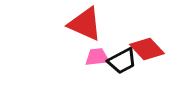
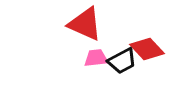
pink trapezoid: moved 1 px left, 1 px down
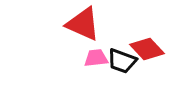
red triangle: moved 2 px left
black trapezoid: rotated 48 degrees clockwise
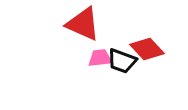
pink trapezoid: moved 4 px right
